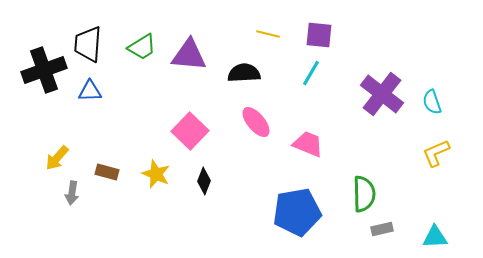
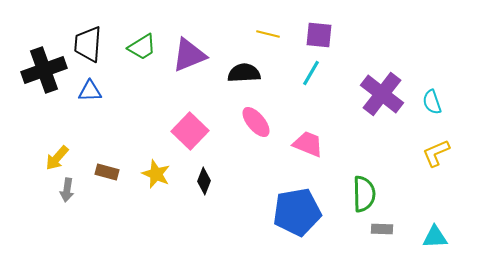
purple triangle: rotated 27 degrees counterclockwise
gray arrow: moved 5 px left, 3 px up
gray rectangle: rotated 15 degrees clockwise
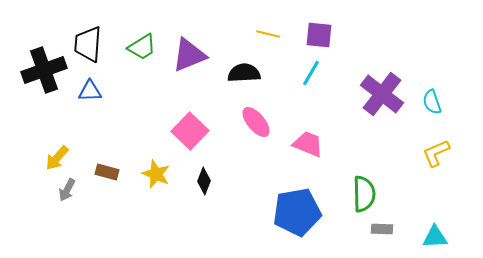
gray arrow: rotated 20 degrees clockwise
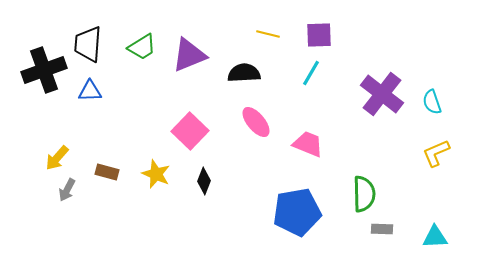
purple square: rotated 8 degrees counterclockwise
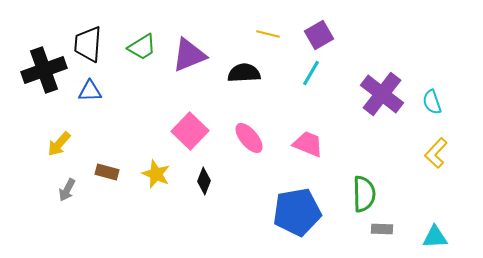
purple square: rotated 28 degrees counterclockwise
pink ellipse: moved 7 px left, 16 px down
yellow L-shape: rotated 24 degrees counterclockwise
yellow arrow: moved 2 px right, 14 px up
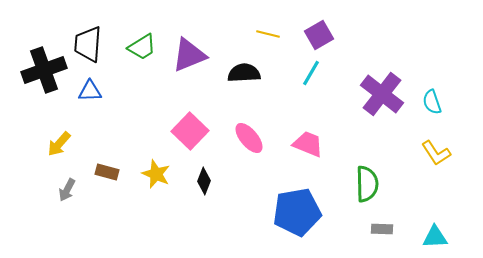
yellow L-shape: rotated 76 degrees counterclockwise
green semicircle: moved 3 px right, 10 px up
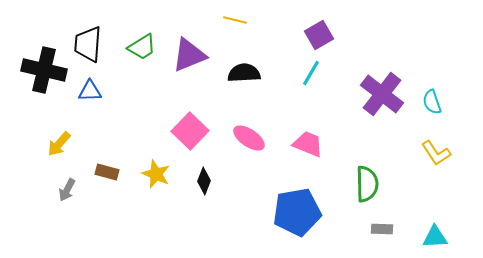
yellow line: moved 33 px left, 14 px up
black cross: rotated 33 degrees clockwise
pink ellipse: rotated 16 degrees counterclockwise
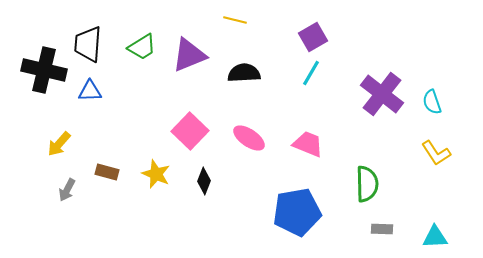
purple square: moved 6 px left, 2 px down
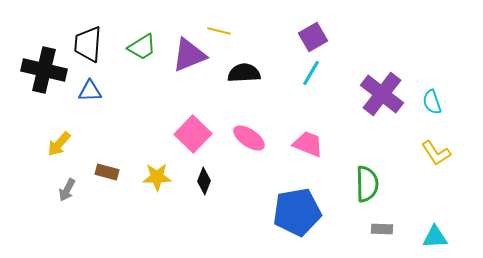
yellow line: moved 16 px left, 11 px down
pink square: moved 3 px right, 3 px down
yellow star: moved 1 px right, 3 px down; rotated 24 degrees counterclockwise
